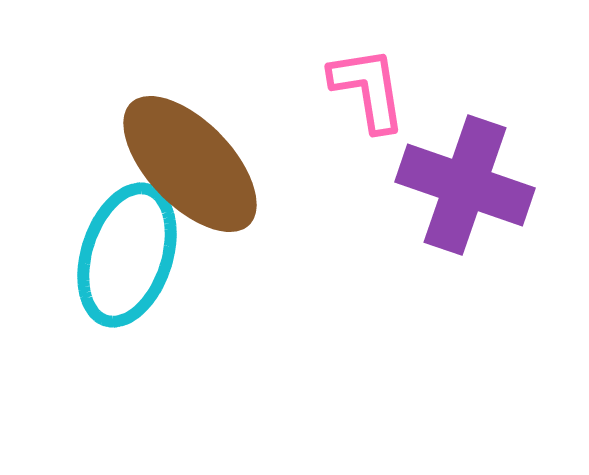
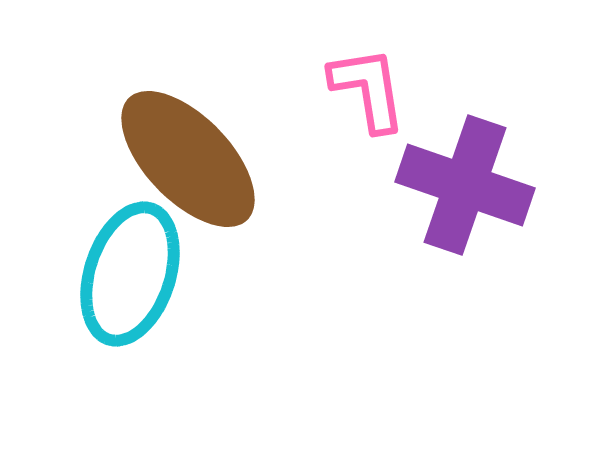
brown ellipse: moved 2 px left, 5 px up
cyan ellipse: moved 3 px right, 19 px down
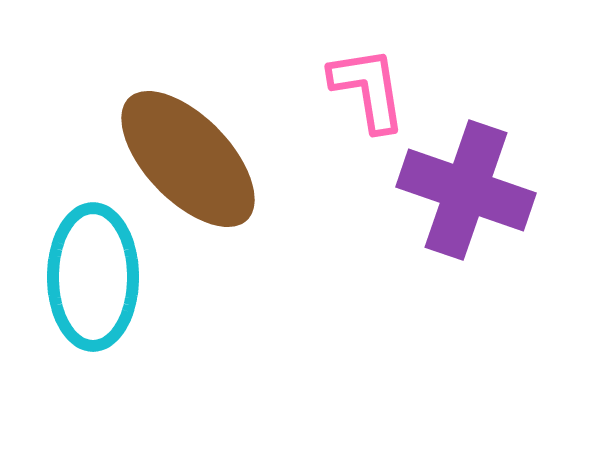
purple cross: moved 1 px right, 5 px down
cyan ellipse: moved 37 px left, 3 px down; rotated 18 degrees counterclockwise
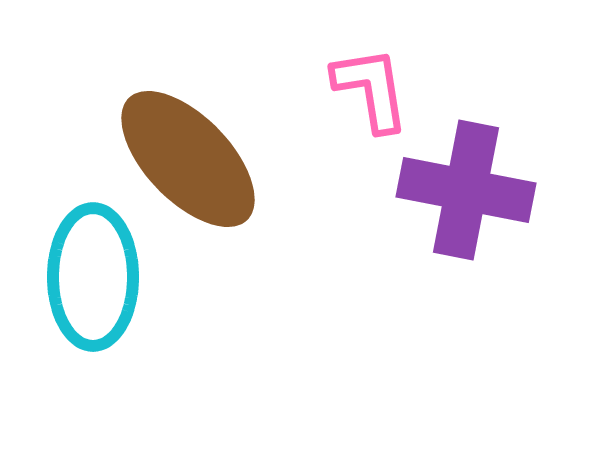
pink L-shape: moved 3 px right
purple cross: rotated 8 degrees counterclockwise
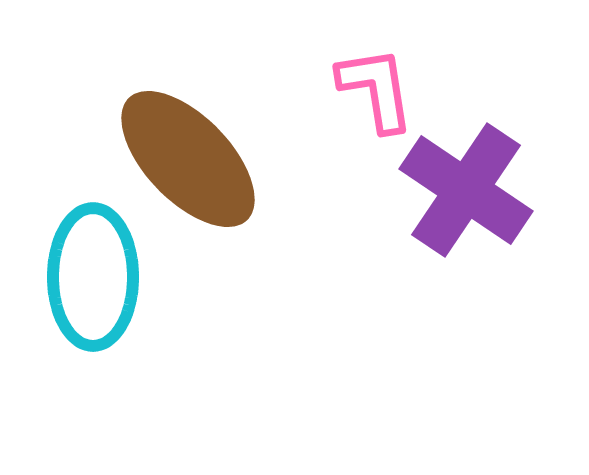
pink L-shape: moved 5 px right
purple cross: rotated 23 degrees clockwise
